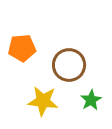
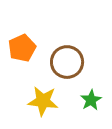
orange pentagon: rotated 20 degrees counterclockwise
brown circle: moved 2 px left, 3 px up
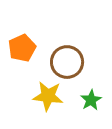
yellow star: moved 5 px right, 5 px up
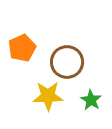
yellow star: rotated 8 degrees counterclockwise
green star: rotated 10 degrees counterclockwise
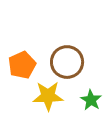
orange pentagon: moved 17 px down
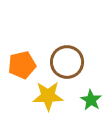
orange pentagon: rotated 12 degrees clockwise
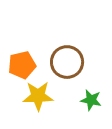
yellow star: moved 10 px left
green star: rotated 20 degrees counterclockwise
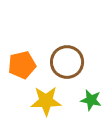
yellow star: moved 8 px right, 5 px down
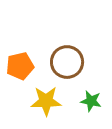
orange pentagon: moved 2 px left, 1 px down
green star: moved 1 px down
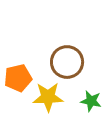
orange pentagon: moved 2 px left, 12 px down
yellow star: moved 2 px right, 4 px up
